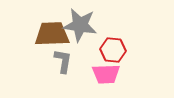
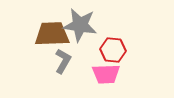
gray L-shape: rotated 20 degrees clockwise
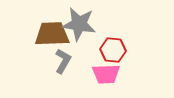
gray star: moved 1 px left, 1 px up
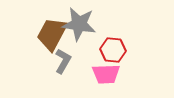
brown trapezoid: rotated 60 degrees counterclockwise
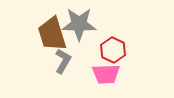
gray star: rotated 8 degrees counterclockwise
brown trapezoid: rotated 45 degrees counterclockwise
red hexagon: rotated 20 degrees clockwise
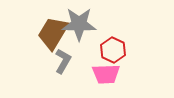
brown trapezoid: moved 1 px right, 1 px up; rotated 48 degrees clockwise
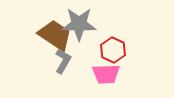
brown trapezoid: moved 2 px right, 2 px down; rotated 93 degrees clockwise
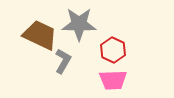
brown trapezoid: moved 15 px left; rotated 9 degrees counterclockwise
pink trapezoid: moved 7 px right, 6 px down
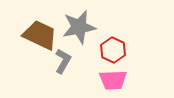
gray star: moved 3 px down; rotated 12 degrees counterclockwise
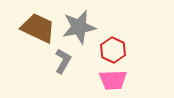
brown trapezoid: moved 2 px left, 7 px up
